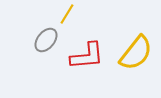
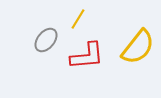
yellow line: moved 11 px right, 5 px down
yellow semicircle: moved 2 px right, 6 px up
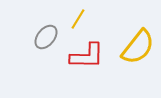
gray ellipse: moved 3 px up
red L-shape: rotated 6 degrees clockwise
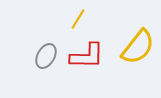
gray ellipse: moved 19 px down; rotated 10 degrees counterclockwise
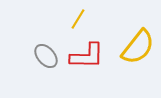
gray ellipse: rotated 70 degrees counterclockwise
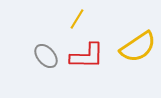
yellow line: moved 1 px left
yellow semicircle: rotated 18 degrees clockwise
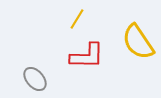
yellow semicircle: moved 5 px up; rotated 90 degrees clockwise
gray ellipse: moved 11 px left, 23 px down
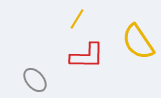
gray ellipse: moved 1 px down
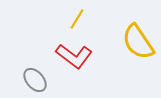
red L-shape: moved 13 px left; rotated 36 degrees clockwise
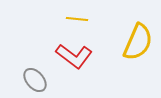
yellow line: rotated 65 degrees clockwise
yellow semicircle: rotated 123 degrees counterclockwise
